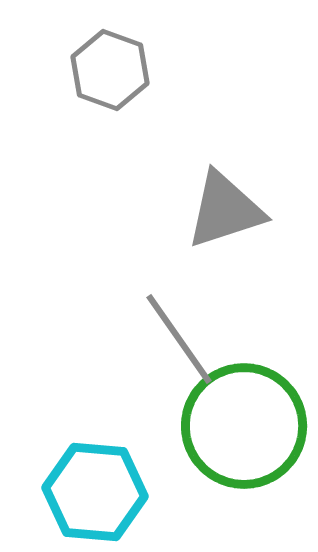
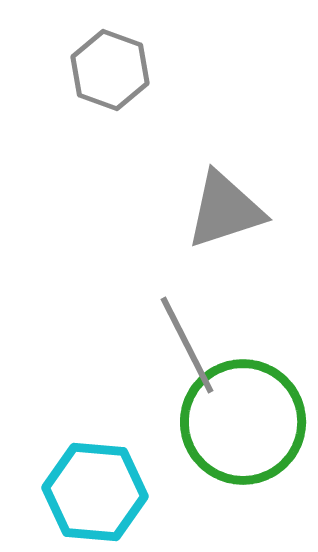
gray line: moved 8 px right, 6 px down; rotated 8 degrees clockwise
green circle: moved 1 px left, 4 px up
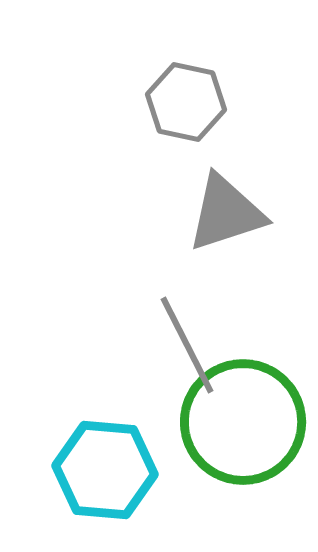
gray hexagon: moved 76 px right, 32 px down; rotated 8 degrees counterclockwise
gray triangle: moved 1 px right, 3 px down
cyan hexagon: moved 10 px right, 22 px up
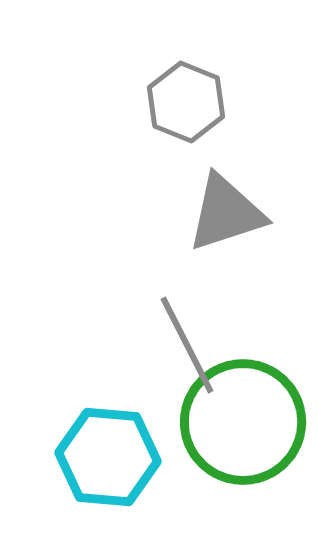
gray hexagon: rotated 10 degrees clockwise
cyan hexagon: moved 3 px right, 13 px up
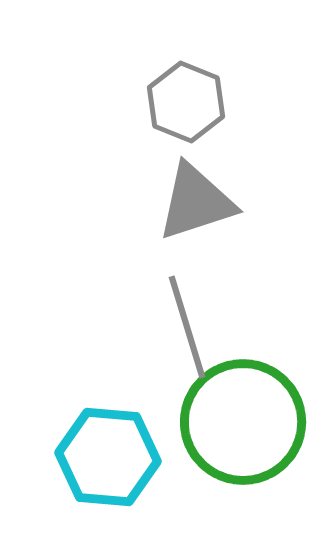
gray triangle: moved 30 px left, 11 px up
gray line: moved 18 px up; rotated 10 degrees clockwise
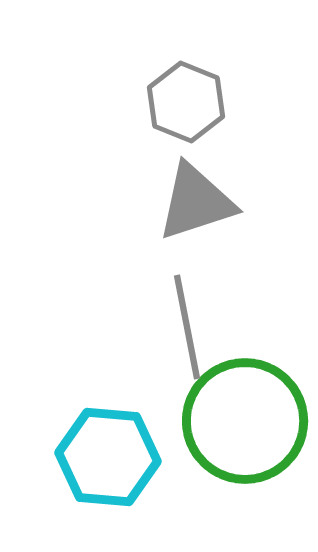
gray line: rotated 6 degrees clockwise
green circle: moved 2 px right, 1 px up
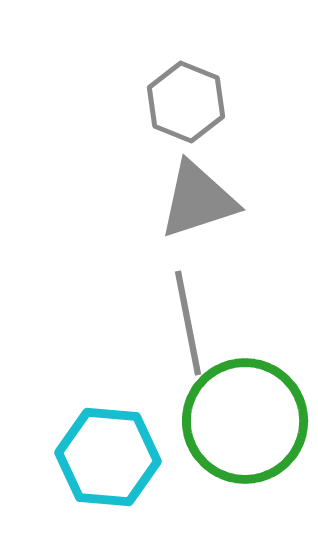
gray triangle: moved 2 px right, 2 px up
gray line: moved 1 px right, 4 px up
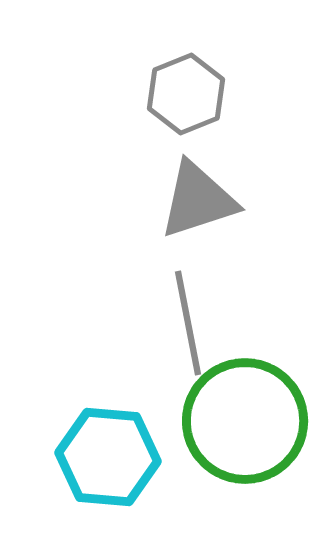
gray hexagon: moved 8 px up; rotated 16 degrees clockwise
